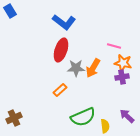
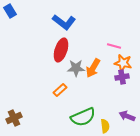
purple arrow: rotated 21 degrees counterclockwise
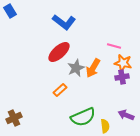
red ellipse: moved 2 px left, 2 px down; rotated 30 degrees clockwise
gray star: rotated 24 degrees counterclockwise
purple arrow: moved 1 px left, 1 px up
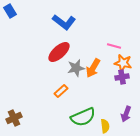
gray star: rotated 12 degrees clockwise
orange rectangle: moved 1 px right, 1 px down
purple arrow: moved 1 px up; rotated 91 degrees counterclockwise
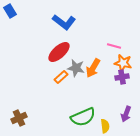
gray star: rotated 24 degrees clockwise
orange rectangle: moved 14 px up
brown cross: moved 5 px right
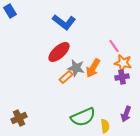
pink line: rotated 40 degrees clockwise
orange rectangle: moved 5 px right
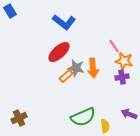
orange star: moved 1 px right, 2 px up
orange arrow: rotated 36 degrees counterclockwise
orange rectangle: moved 1 px up
purple arrow: moved 3 px right; rotated 91 degrees clockwise
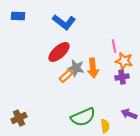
blue rectangle: moved 8 px right, 5 px down; rotated 56 degrees counterclockwise
pink line: rotated 24 degrees clockwise
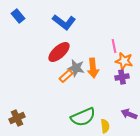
blue rectangle: rotated 48 degrees clockwise
brown cross: moved 2 px left
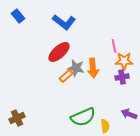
orange star: rotated 12 degrees counterclockwise
